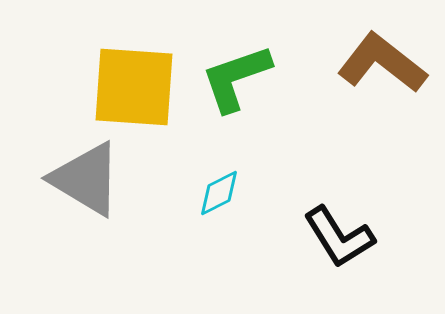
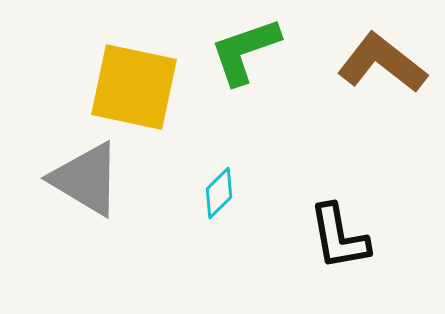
green L-shape: moved 9 px right, 27 px up
yellow square: rotated 8 degrees clockwise
cyan diamond: rotated 18 degrees counterclockwise
black L-shape: rotated 22 degrees clockwise
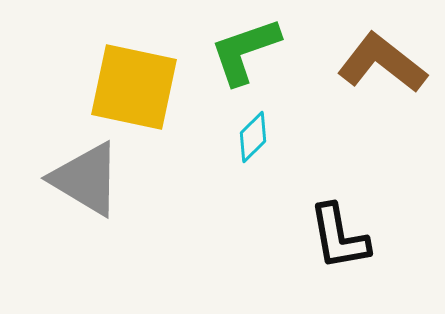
cyan diamond: moved 34 px right, 56 px up
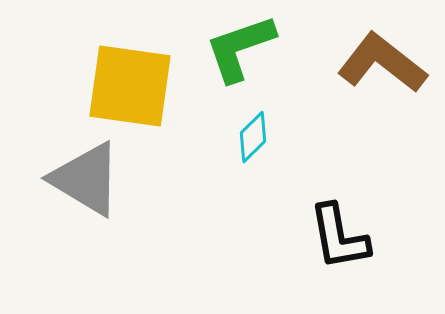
green L-shape: moved 5 px left, 3 px up
yellow square: moved 4 px left, 1 px up; rotated 4 degrees counterclockwise
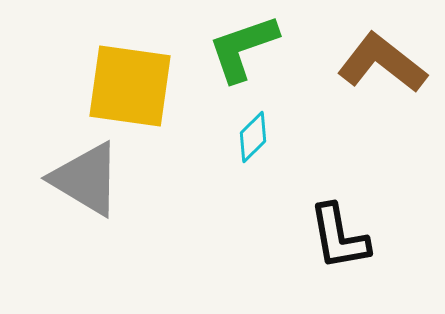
green L-shape: moved 3 px right
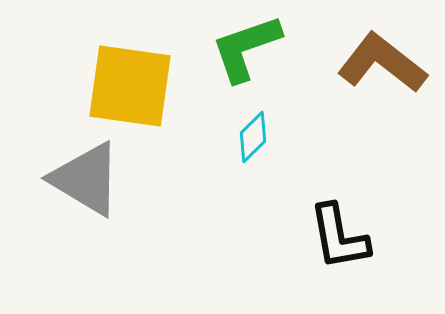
green L-shape: moved 3 px right
